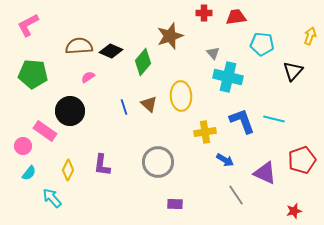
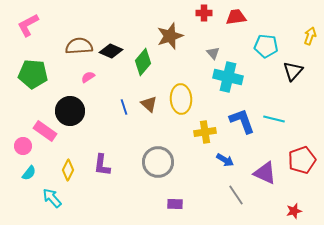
cyan pentagon: moved 4 px right, 2 px down
yellow ellipse: moved 3 px down
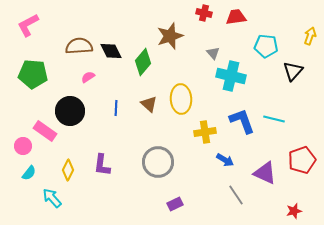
red cross: rotated 14 degrees clockwise
black diamond: rotated 40 degrees clockwise
cyan cross: moved 3 px right, 1 px up
blue line: moved 8 px left, 1 px down; rotated 21 degrees clockwise
purple rectangle: rotated 28 degrees counterclockwise
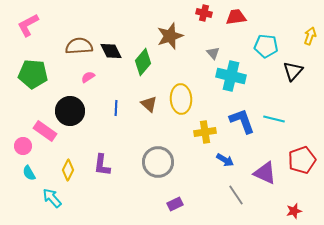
cyan semicircle: rotated 112 degrees clockwise
